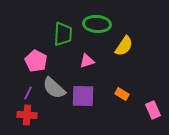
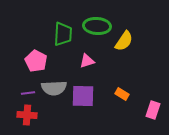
green ellipse: moved 2 px down
yellow semicircle: moved 5 px up
gray semicircle: rotated 45 degrees counterclockwise
purple line: rotated 56 degrees clockwise
pink rectangle: rotated 42 degrees clockwise
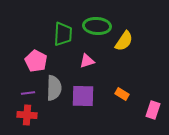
gray semicircle: rotated 85 degrees counterclockwise
